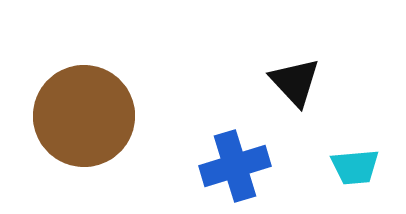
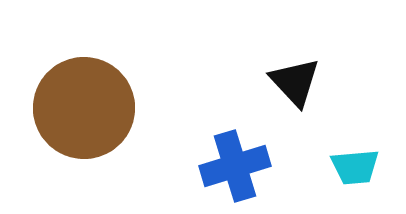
brown circle: moved 8 px up
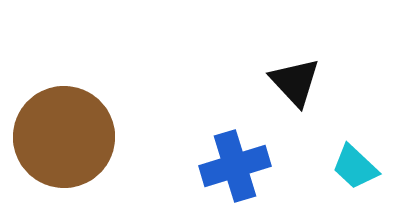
brown circle: moved 20 px left, 29 px down
cyan trapezoid: rotated 48 degrees clockwise
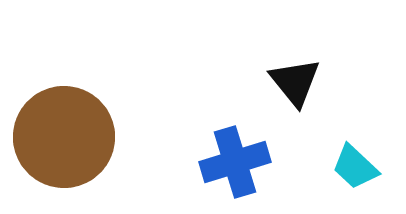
black triangle: rotated 4 degrees clockwise
blue cross: moved 4 px up
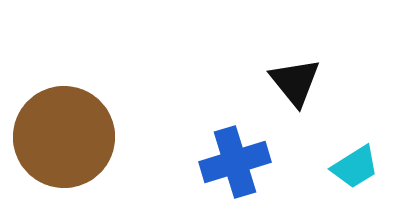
cyan trapezoid: rotated 75 degrees counterclockwise
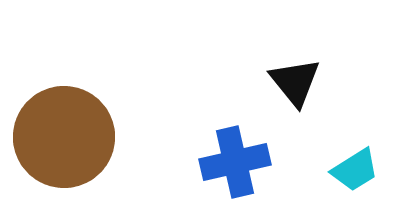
blue cross: rotated 4 degrees clockwise
cyan trapezoid: moved 3 px down
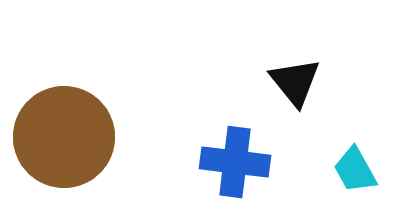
blue cross: rotated 20 degrees clockwise
cyan trapezoid: rotated 93 degrees clockwise
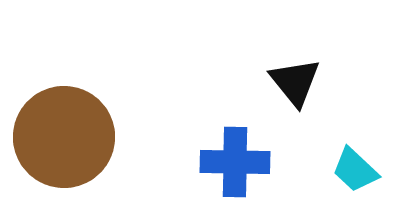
blue cross: rotated 6 degrees counterclockwise
cyan trapezoid: rotated 18 degrees counterclockwise
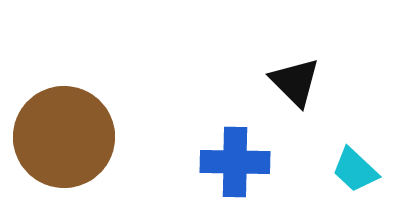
black triangle: rotated 6 degrees counterclockwise
